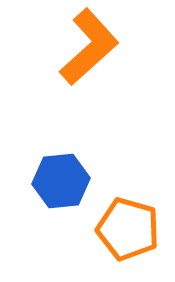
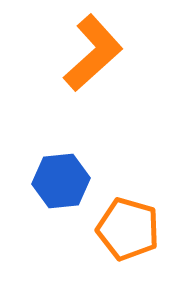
orange L-shape: moved 4 px right, 6 px down
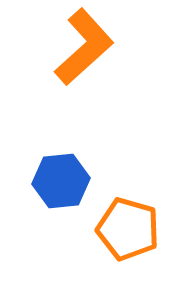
orange L-shape: moved 9 px left, 6 px up
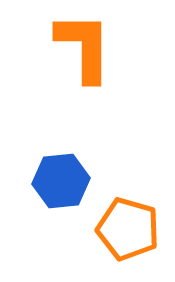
orange L-shape: rotated 48 degrees counterclockwise
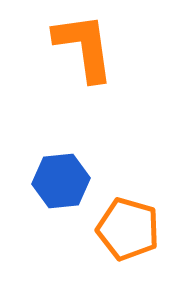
orange L-shape: rotated 8 degrees counterclockwise
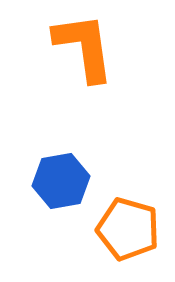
blue hexagon: rotated 4 degrees counterclockwise
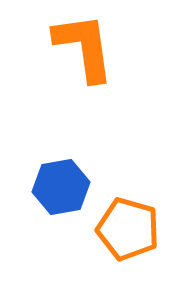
blue hexagon: moved 6 px down
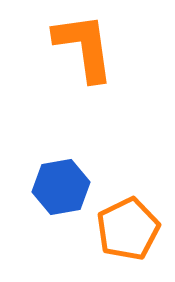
orange pentagon: rotated 30 degrees clockwise
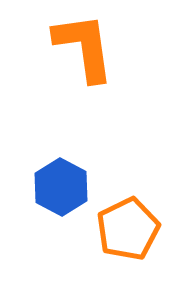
blue hexagon: rotated 22 degrees counterclockwise
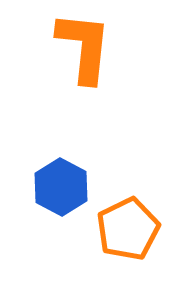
orange L-shape: rotated 14 degrees clockwise
